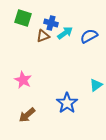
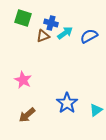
cyan triangle: moved 25 px down
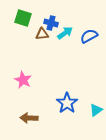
brown triangle: moved 1 px left, 2 px up; rotated 16 degrees clockwise
brown arrow: moved 2 px right, 3 px down; rotated 42 degrees clockwise
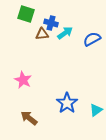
green square: moved 3 px right, 4 px up
blue semicircle: moved 3 px right, 3 px down
brown arrow: rotated 36 degrees clockwise
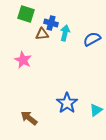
cyan arrow: rotated 42 degrees counterclockwise
pink star: moved 20 px up
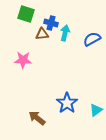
pink star: rotated 24 degrees counterclockwise
brown arrow: moved 8 px right
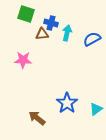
cyan arrow: moved 2 px right
cyan triangle: moved 1 px up
